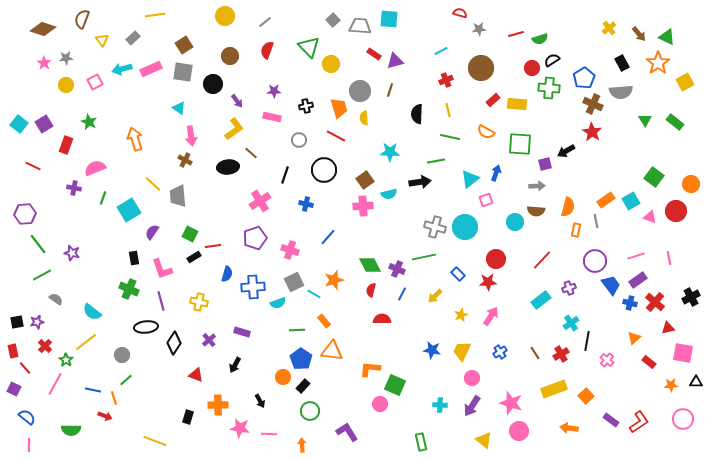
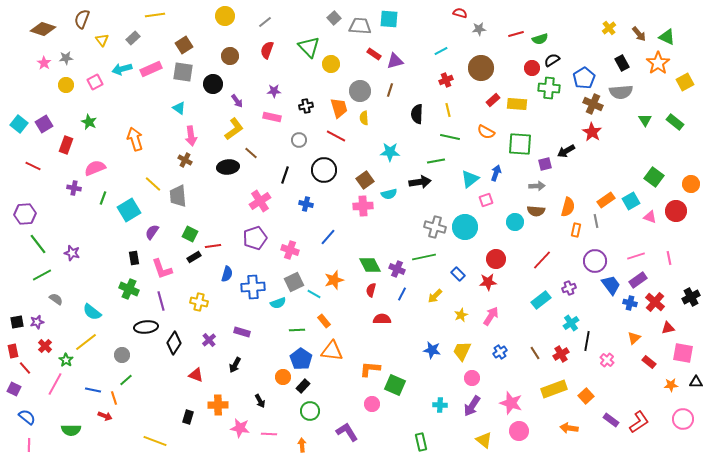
gray square at (333, 20): moved 1 px right, 2 px up
pink circle at (380, 404): moved 8 px left
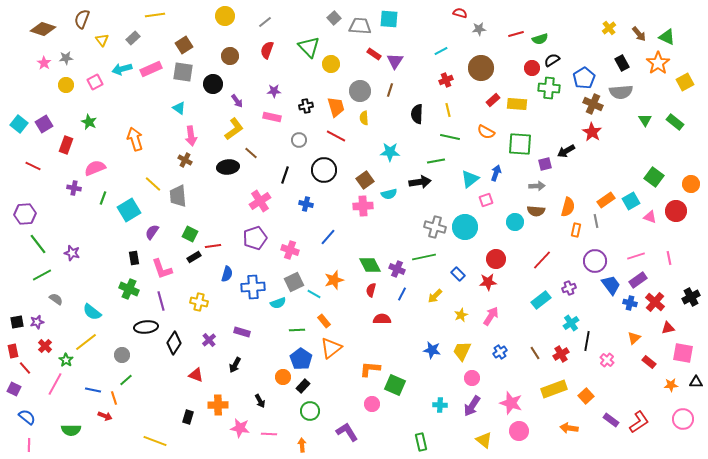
purple triangle at (395, 61): rotated 42 degrees counterclockwise
orange trapezoid at (339, 108): moved 3 px left, 1 px up
orange triangle at (332, 351): moved 1 px left, 3 px up; rotated 45 degrees counterclockwise
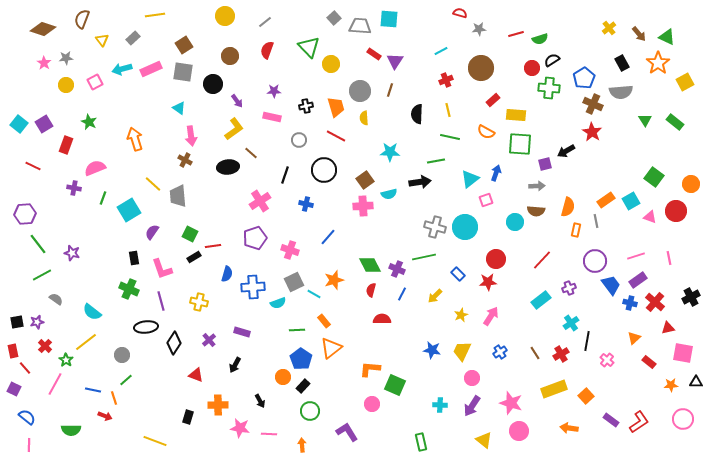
yellow rectangle at (517, 104): moved 1 px left, 11 px down
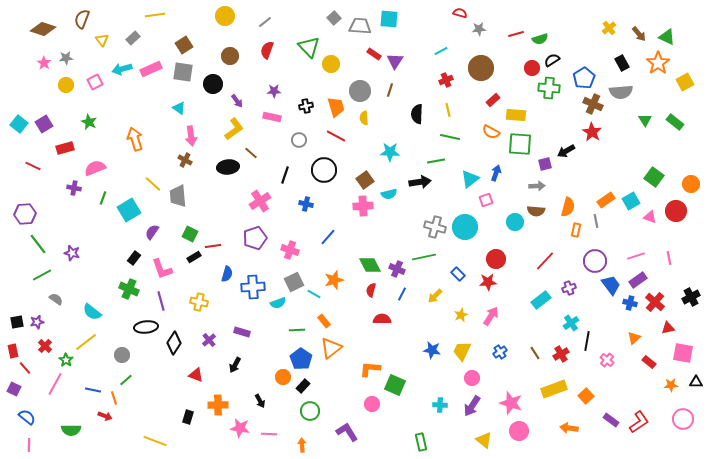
orange semicircle at (486, 132): moved 5 px right
red rectangle at (66, 145): moved 1 px left, 3 px down; rotated 54 degrees clockwise
black rectangle at (134, 258): rotated 48 degrees clockwise
red line at (542, 260): moved 3 px right, 1 px down
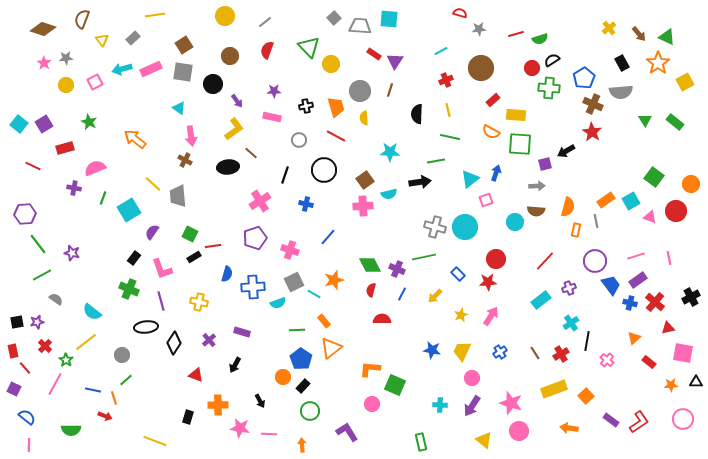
orange arrow at (135, 139): rotated 35 degrees counterclockwise
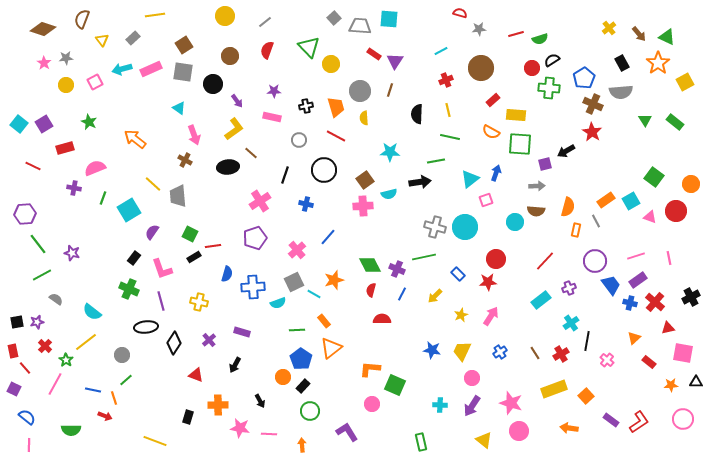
pink arrow at (191, 136): moved 3 px right, 1 px up; rotated 12 degrees counterclockwise
gray line at (596, 221): rotated 16 degrees counterclockwise
pink cross at (290, 250): moved 7 px right; rotated 30 degrees clockwise
